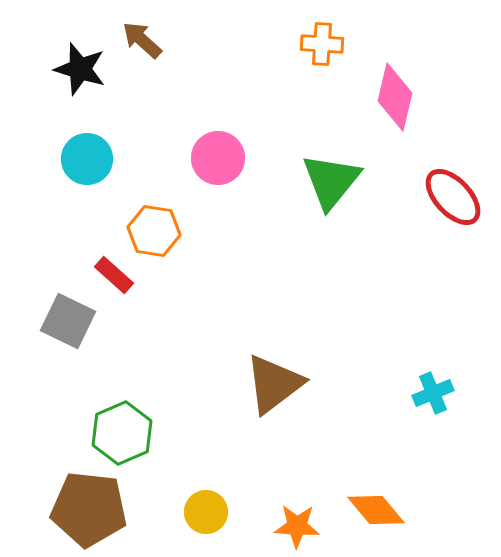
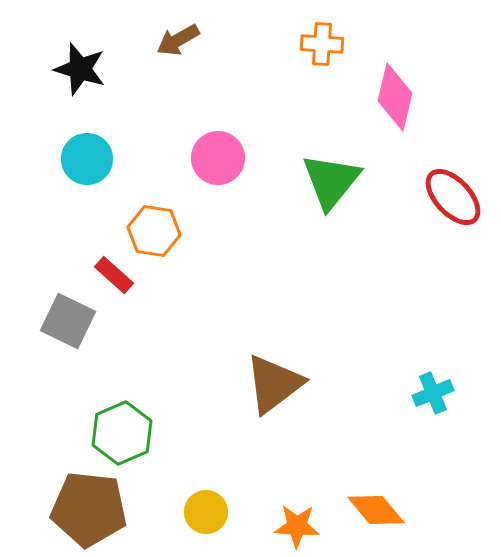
brown arrow: moved 36 px right; rotated 72 degrees counterclockwise
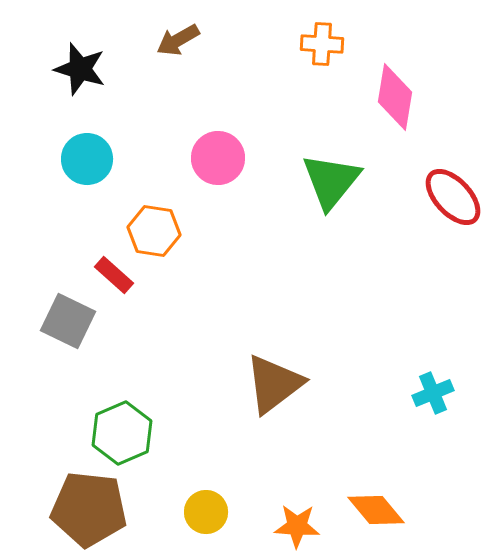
pink diamond: rotated 4 degrees counterclockwise
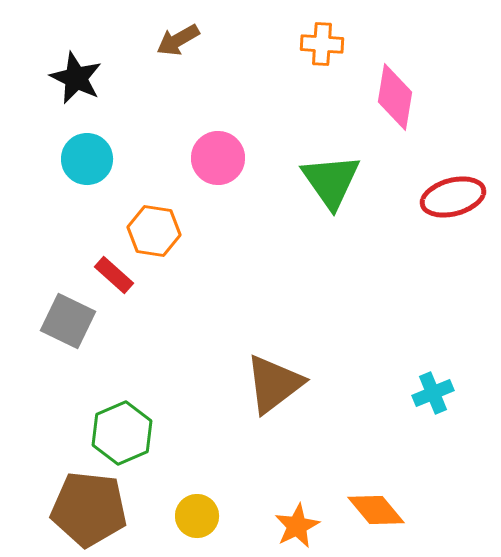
black star: moved 4 px left, 9 px down; rotated 8 degrees clockwise
green triangle: rotated 14 degrees counterclockwise
red ellipse: rotated 62 degrees counterclockwise
yellow circle: moved 9 px left, 4 px down
orange star: rotated 30 degrees counterclockwise
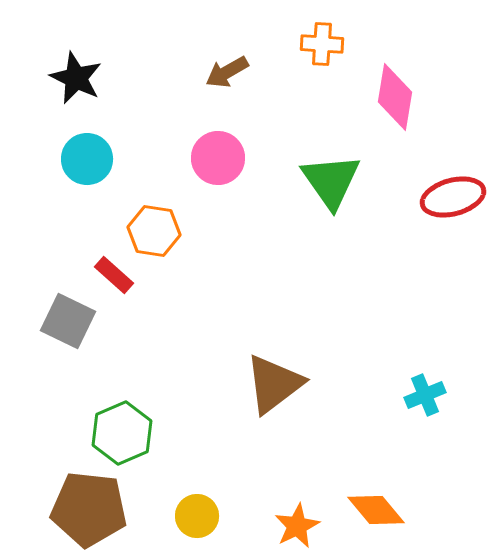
brown arrow: moved 49 px right, 32 px down
cyan cross: moved 8 px left, 2 px down
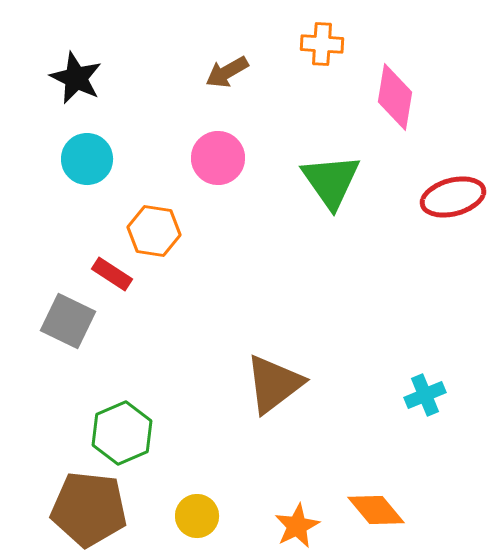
red rectangle: moved 2 px left, 1 px up; rotated 9 degrees counterclockwise
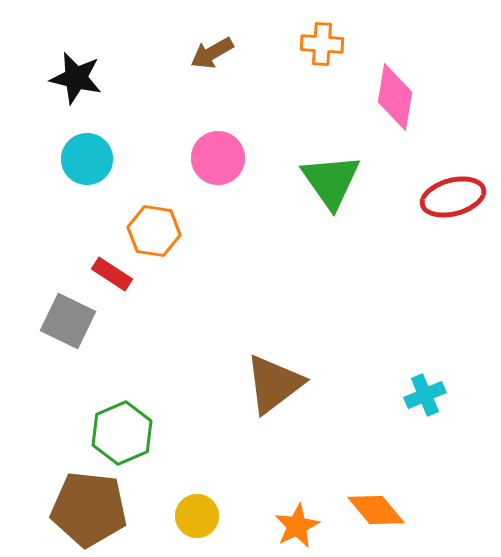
brown arrow: moved 15 px left, 19 px up
black star: rotated 12 degrees counterclockwise
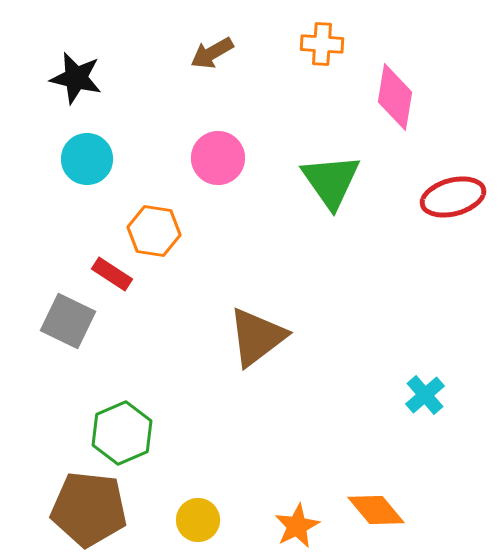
brown triangle: moved 17 px left, 47 px up
cyan cross: rotated 18 degrees counterclockwise
yellow circle: moved 1 px right, 4 px down
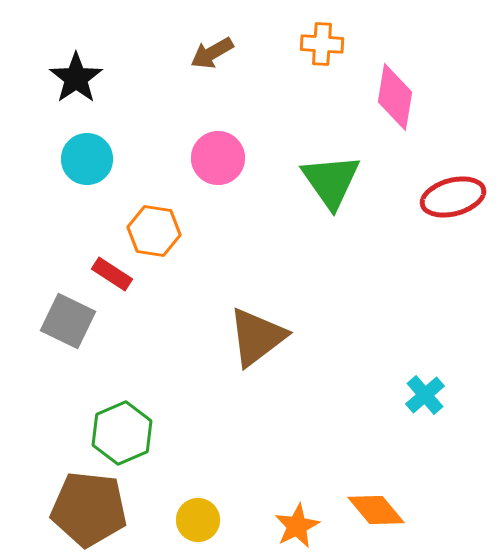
black star: rotated 24 degrees clockwise
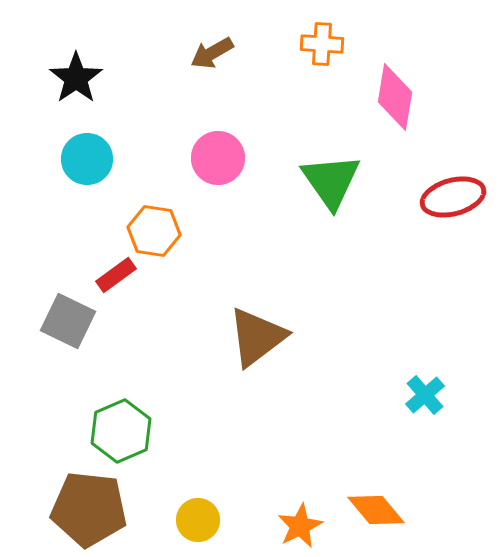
red rectangle: moved 4 px right, 1 px down; rotated 69 degrees counterclockwise
green hexagon: moved 1 px left, 2 px up
orange star: moved 3 px right
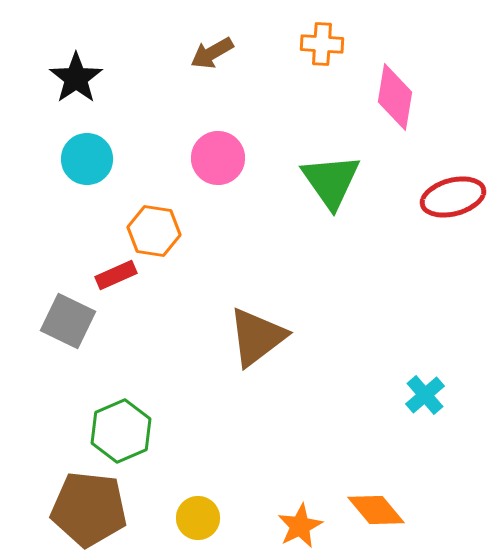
red rectangle: rotated 12 degrees clockwise
yellow circle: moved 2 px up
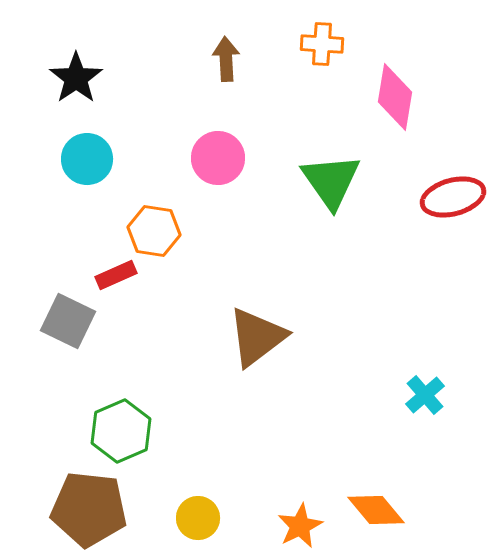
brown arrow: moved 14 px right, 6 px down; rotated 117 degrees clockwise
